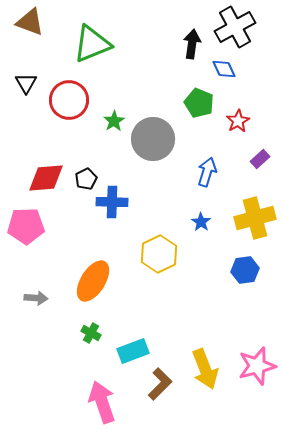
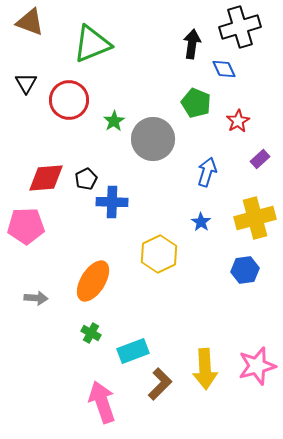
black cross: moved 5 px right; rotated 12 degrees clockwise
green pentagon: moved 3 px left
yellow arrow: rotated 18 degrees clockwise
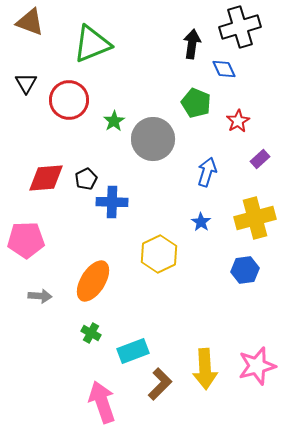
pink pentagon: moved 14 px down
gray arrow: moved 4 px right, 2 px up
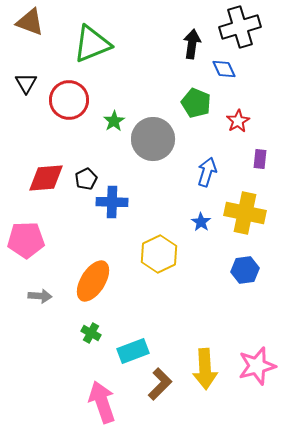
purple rectangle: rotated 42 degrees counterclockwise
yellow cross: moved 10 px left, 5 px up; rotated 27 degrees clockwise
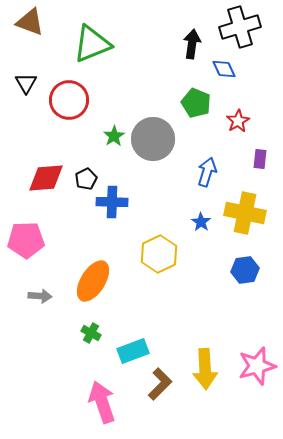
green star: moved 15 px down
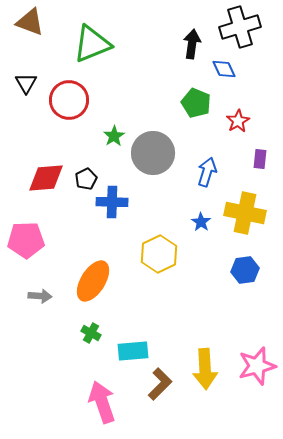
gray circle: moved 14 px down
cyan rectangle: rotated 16 degrees clockwise
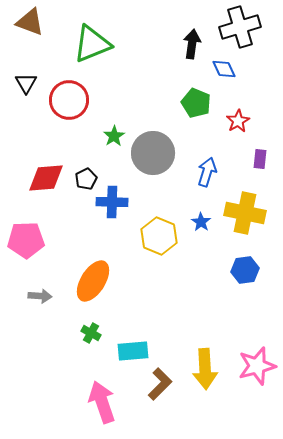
yellow hexagon: moved 18 px up; rotated 12 degrees counterclockwise
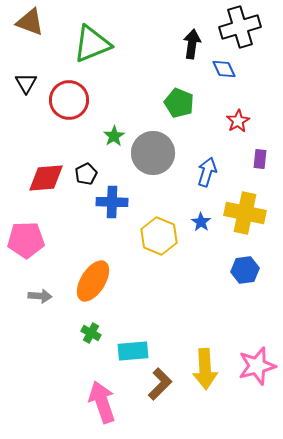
green pentagon: moved 17 px left
black pentagon: moved 5 px up
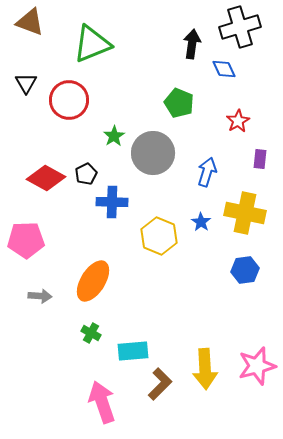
red diamond: rotated 33 degrees clockwise
